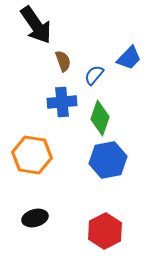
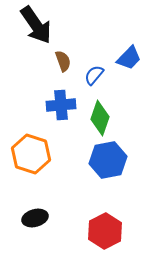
blue cross: moved 1 px left, 3 px down
orange hexagon: moved 1 px left, 1 px up; rotated 9 degrees clockwise
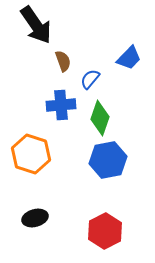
blue semicircle: moved 4 px left, 4 px down
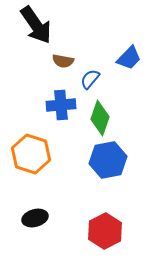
brown semicircle: rotated 120 degrees clockwise
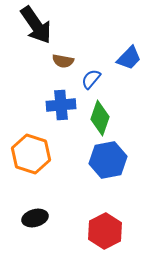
blue semicircle: moved 1 px right
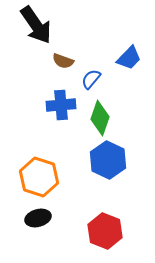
brown semicircle: rotated 10 degrees clockwise
orange hexagon: moved 8 px right, 23 px down
blue hexagon: rotated 24 degrees counterclockwise
black ellipse: moved 3 px right
red hexagon: rotated 12 degrees counterclockwise
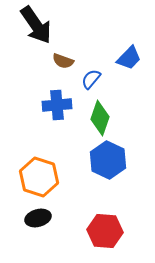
blue cross: moved 4 px left
red hexagon: rotated 16 degrees counterclockwise
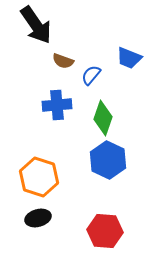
blue trapezoid: rotated 68 degrees clockwise
blue semicircle: moved 4 px up
green diamond: moved 3 px right
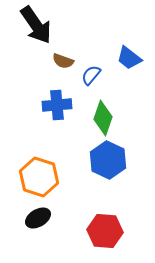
blue trapezoid: rotated 16 degrees clockwise
black ellipse: rotated 15 degrees counterclockwise
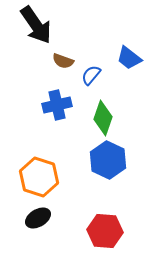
blue cross: rotated 8 degrees counterclockwise
